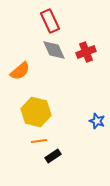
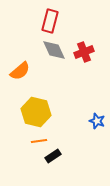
red rectangle: rotated 40 degrees clockwise
red cross: moved 2 px left
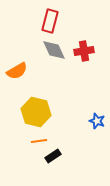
red cross: moved 1 px up; rotated 12 degrees clockwise
orange semicircle: moved 3 px left; rotated 10 degrees clockwise
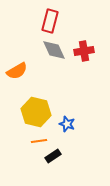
blue star: moved 30 px left, 3 px down
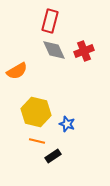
red cross: rotated 12 degrees counterclockwise
orange line: moved 2 px left; rotated 21 degrees clockwise
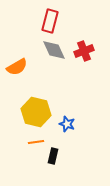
orange semicircle: moved 4 px up
orange line: moved 1 px left, 1 px down; rotated 21 degrees counterclockwise
black rectangle: rotated 42 degrees counterclockwise
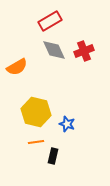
red rectangle: rotated 45 degrees clockwise
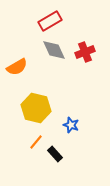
red cross: moved 1 px right, 1 px down
yellow hexagon: moved 4 px up
blue star: moved 4 px right, 1 px down
orange line: rotated 42 degrees counterclockwise
black rectangle: moved 2 px right, 2 px up; rotated 56 degrees counterclockwise
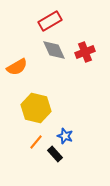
blue star: moved 6 px left, 11 px down
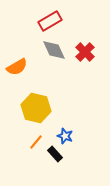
red cross: rotated 24 degrees counterclockwise
